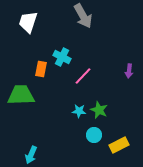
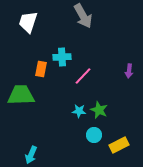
cyan cross: rotated 30 degrees counterclockwise
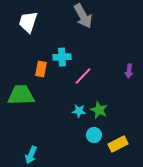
yellow rectangle: moved 1 px left, 1 px up
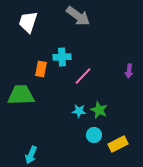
gray arrow: moved 5 px left; rotated 25 degrees counterclockwise
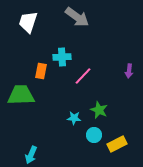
gray arrow: moved 1 px left, 1 px down
orange rectangle: moved 2 px down
cyan star: moved 5 px left, 7 px down
yellow rectangle: moved 1 px left
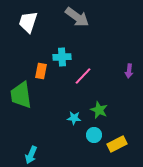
green trapezoid: rotated 96 degrees counterclockwise
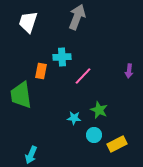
gray arrow: rotated 105 degrees counterclockwise
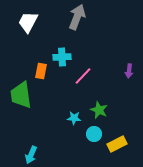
white trapezoid: rotated 10 degrees clockwise
cyan circle: moved 1 px up
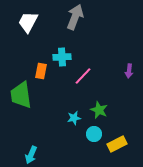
gray arrow: moved 2 px left
cyan star: rotated 16 degrees counterclockwise
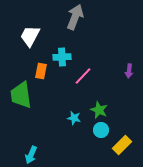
white trapezoid: moved 2 px right, 14 px down
cyan star: rotated 24 degrees clockwise
cyan circle: moved 7 px right, 4 px up
yellow rectangle: moved 5 px right, 1 px down; rotated 18 degrees counterclockwise
